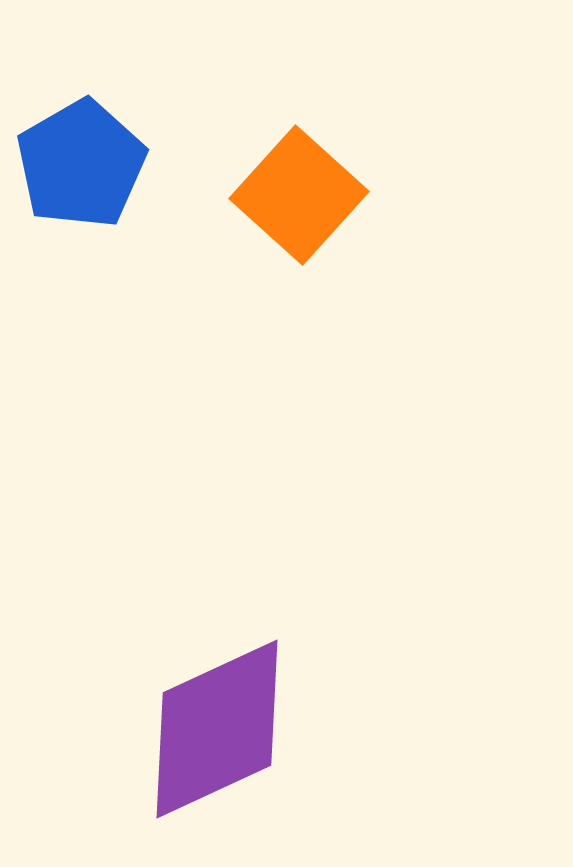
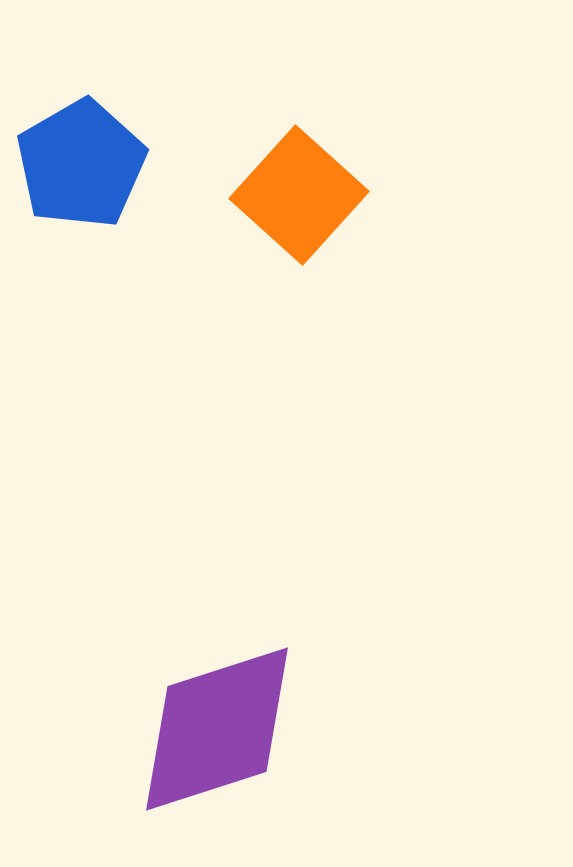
purple diamond: rotated 7 degrees clockwise
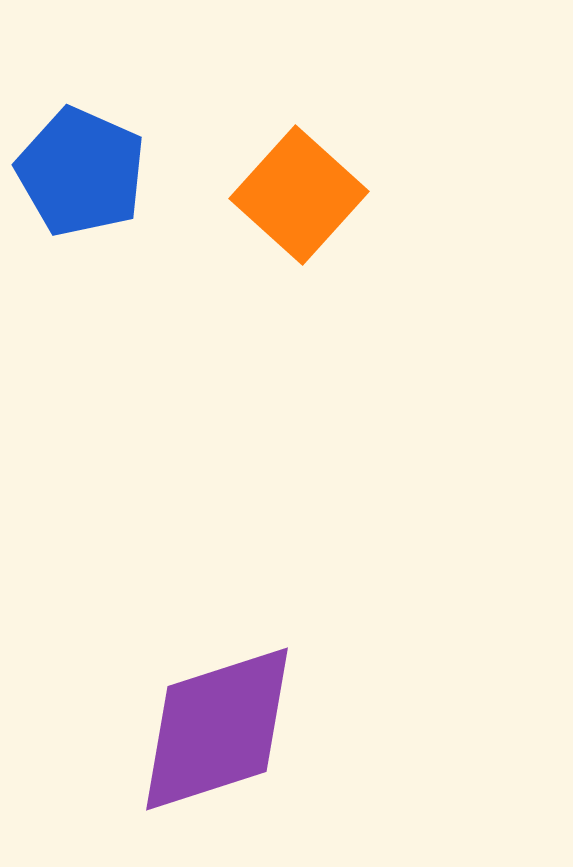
blue pentagon: moved 8 px down; rotated 18 degrees counterclockwise
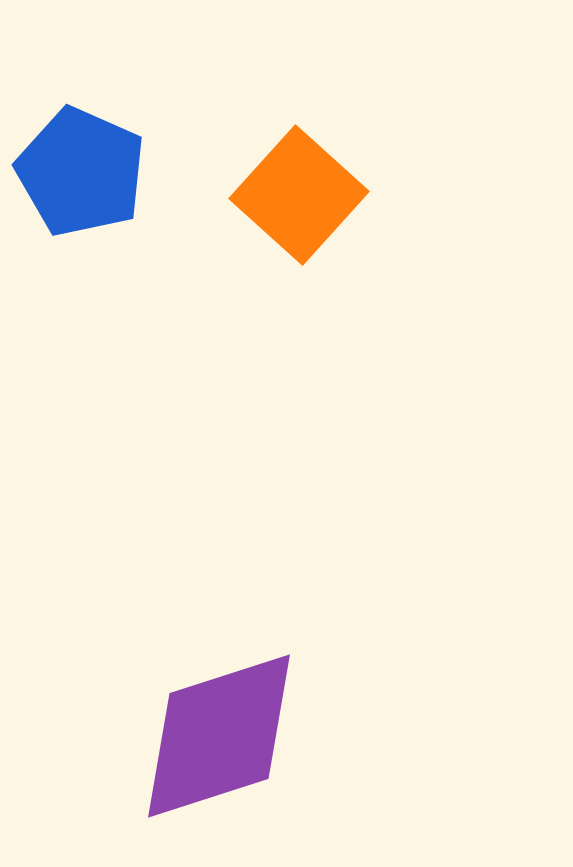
purple diamond: moved 2 px right, 7 px down
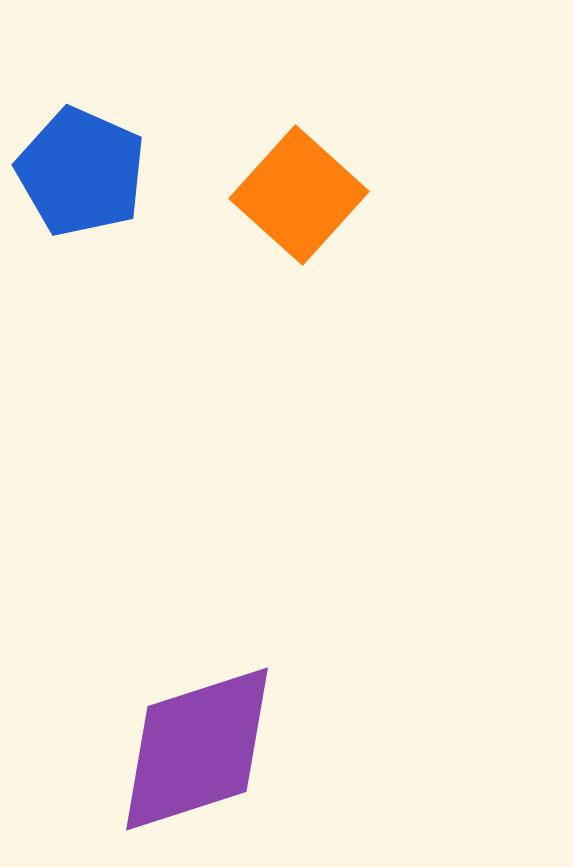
purple diamond: moved 22 px left, 13 px down
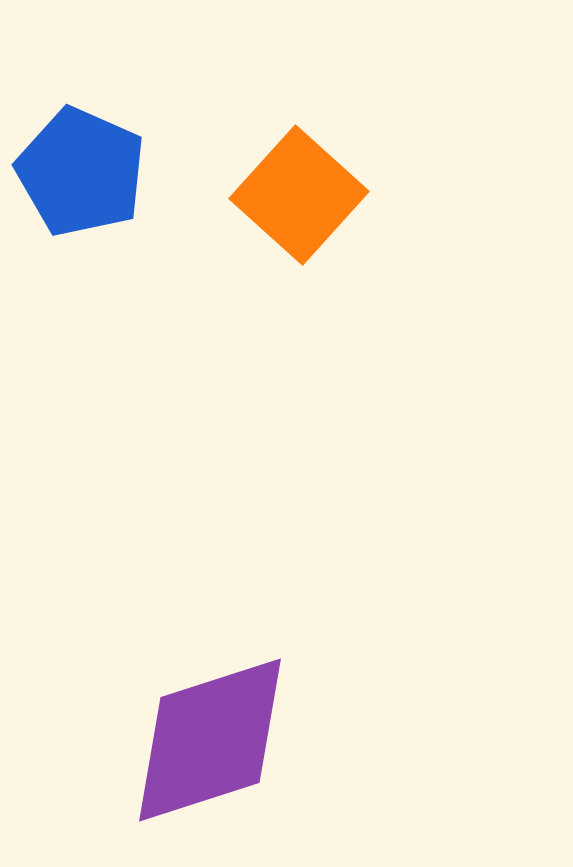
purple diamond: moved 13 px right, 9 px up
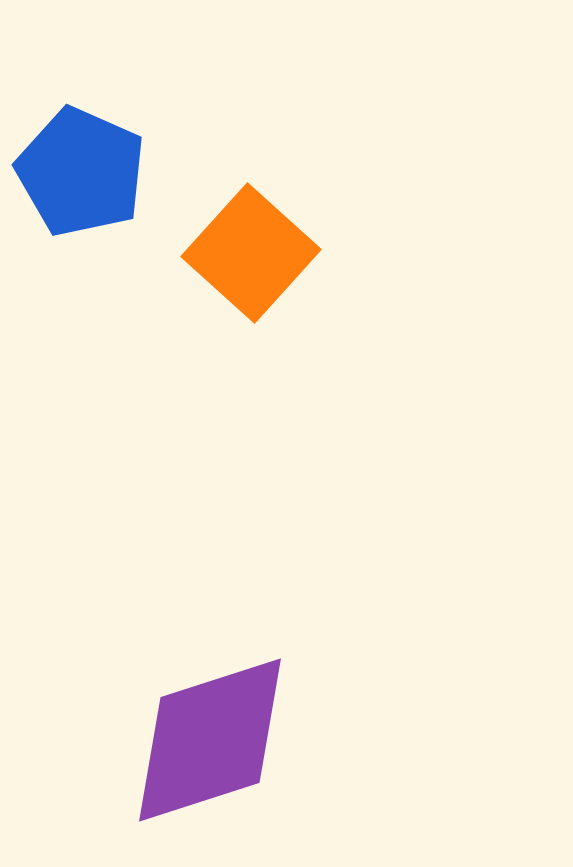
orange square: moved 48 px left, 58 px down
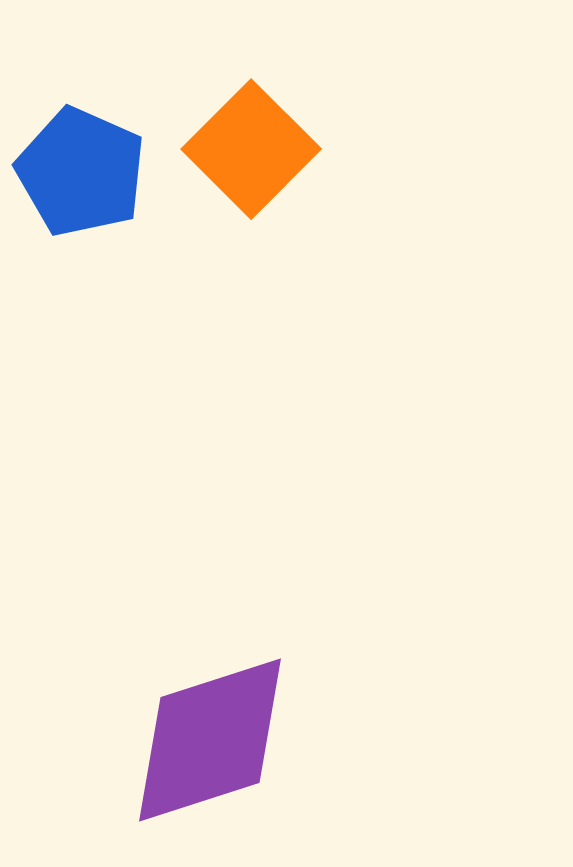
orange square: moved 104 px up; rotated 3 degrees clockwise
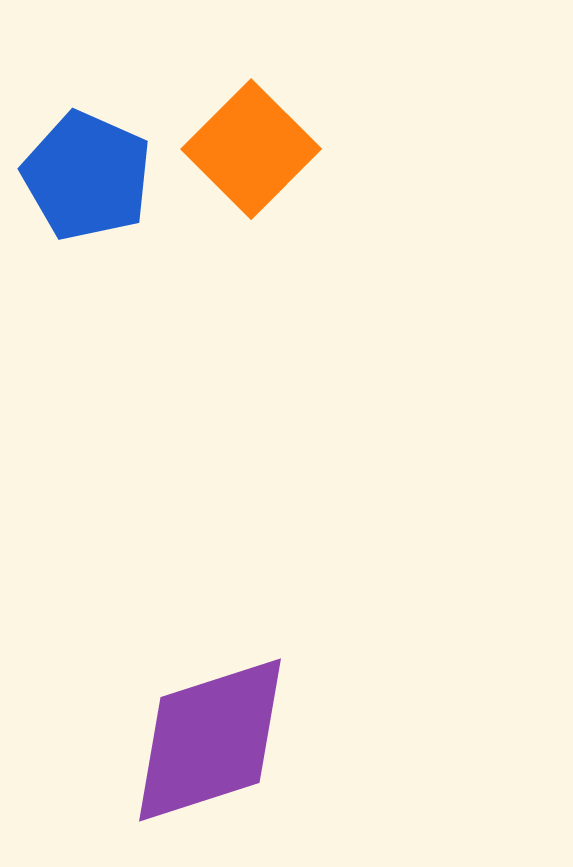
blue pentagon: moved 6 px right, 4 px down
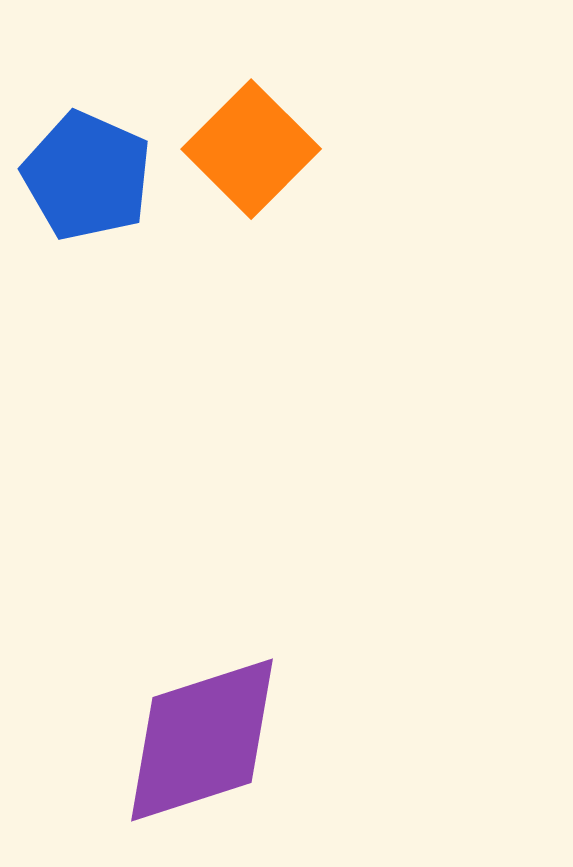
purple diamond: moved 8 px left
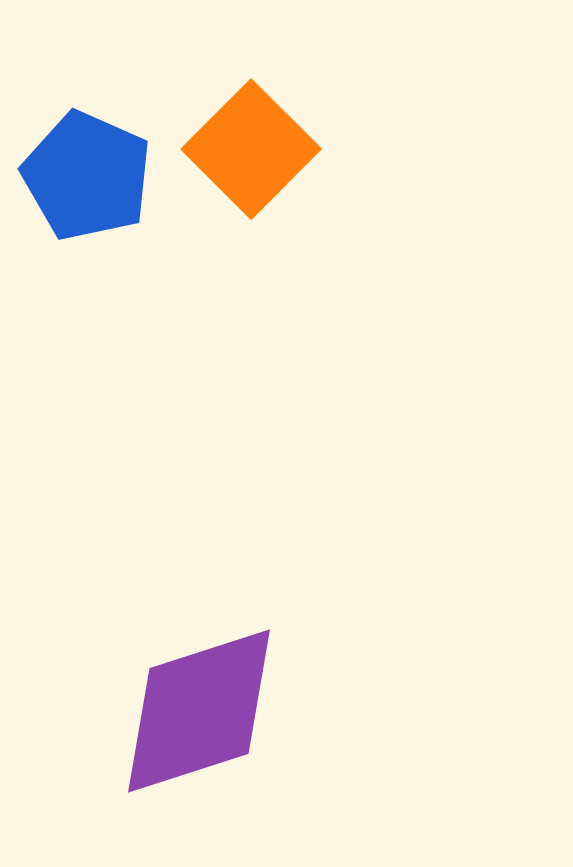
purple diamond: moved 3 px left, 29 px up
